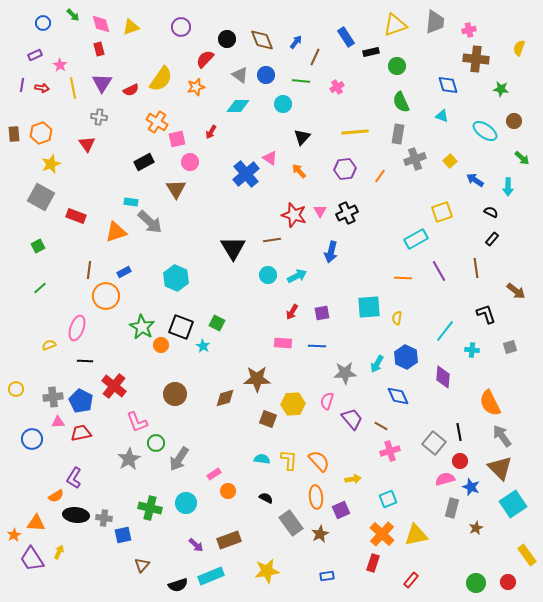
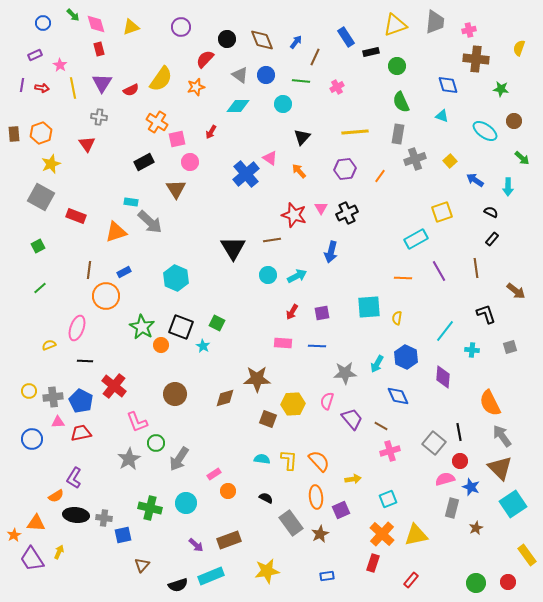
pink diamond at (101, 24): moved 5 px left
pink triangle at (320, 211): moved 1 px right, 3 px up
yellow circle at (16, 389): moved 13 px right, 2 px down
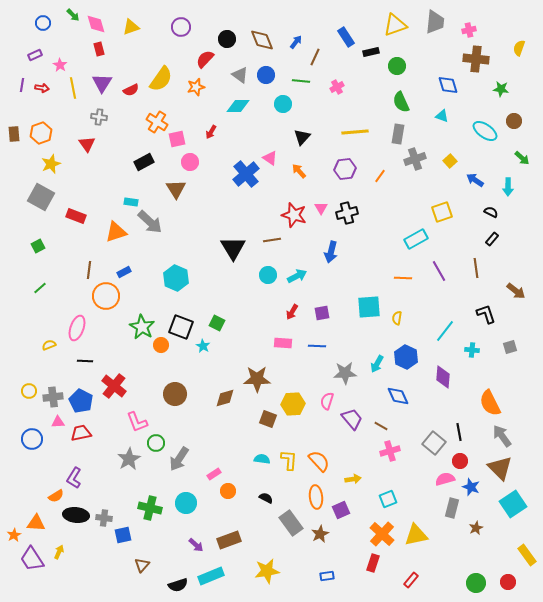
black cross at (347, 213): rotated 10 degrees clockwise
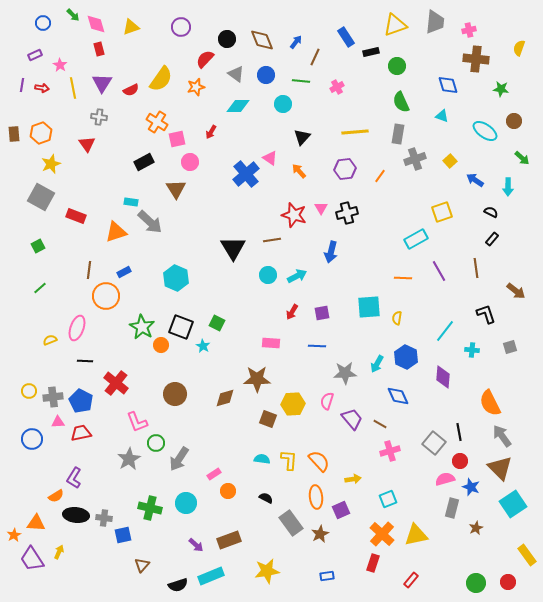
gray triangle at (240, 75): moved 4 px left, 1 px up
pink rectangle at (283, 343): moved 12 px left
yellow semicircle at (49, 345): moved 1 px right, 5 px up
red cross at (114, 386): moved 2 px right, 3 px up
brown line at (381, 426): moved 1 px left, 2 px up
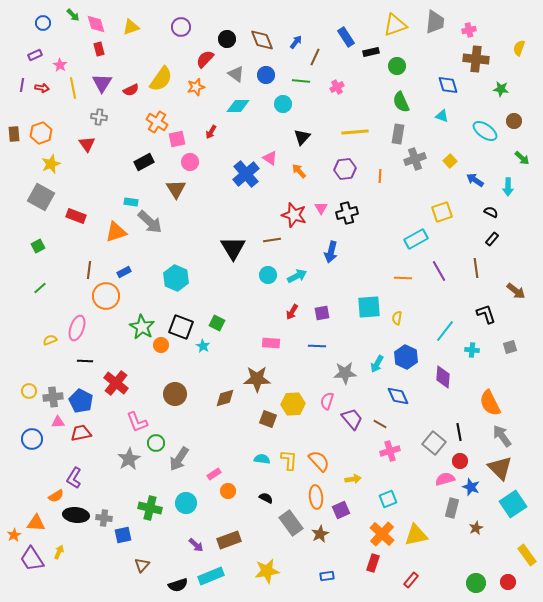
orange line at (380, 176): rotated 32 degrees counterclockwise
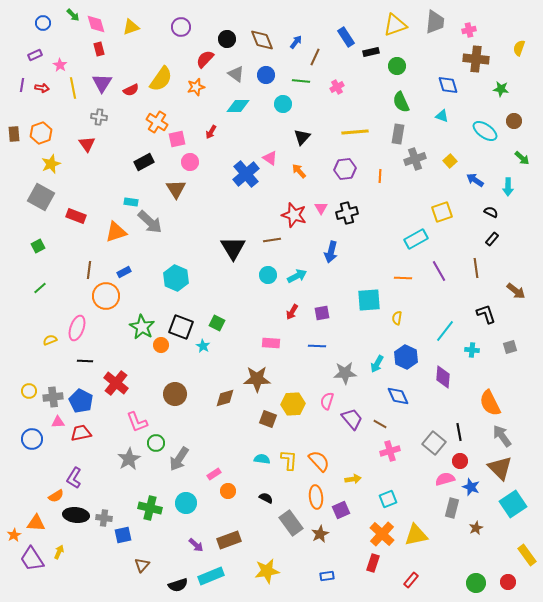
cyan square at (369, 307): moved 7 px up
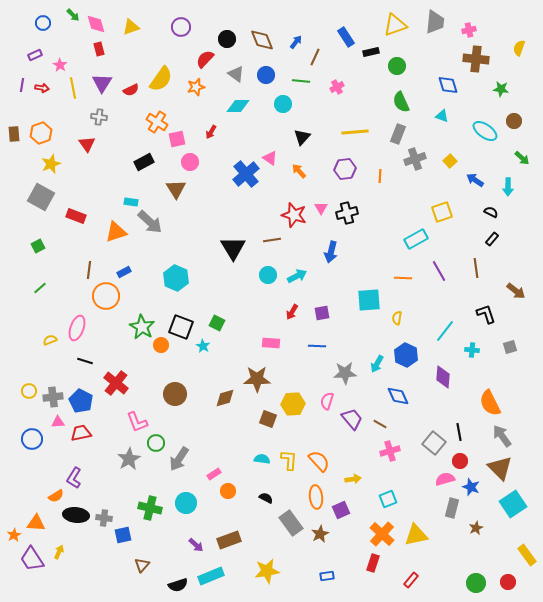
gray rectangle at (398, 134): rotated 12 degrees clockwise
blue hexagon at (406, 357): moved 2 px up
black line at (85, 361): rotated 14 degrees clockwise
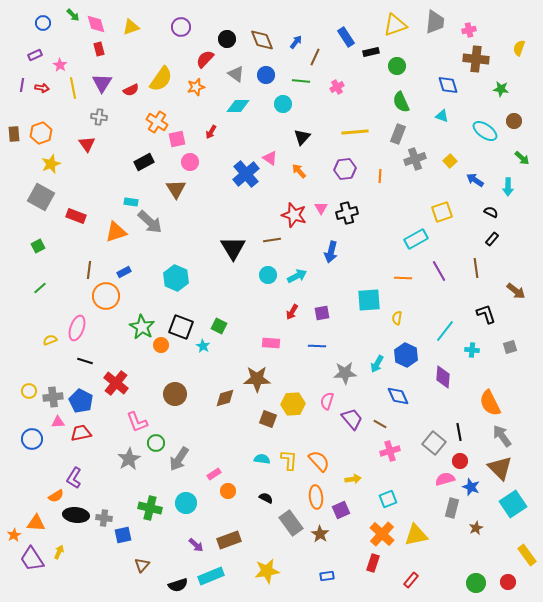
green square at (217, 323): moved 2 px right, 3 px down
brown star at (320, 534): rotated 12 degrees counterclockwise
